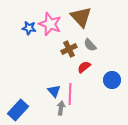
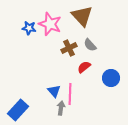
brown triangle: moved 1 px right, 1 px up
brown cross: moved 1 px up
blue circle: moved 1 px left, 2 px up
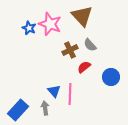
blue star: rotated 16 degrees clockwise
brown cross: moved 1 px right, 2 px down
blue circle: moved 1 px up
gray arrow: moved 16 px left; rotated 16 degrees counterclockwise
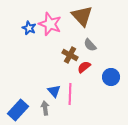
brown cross: moved 5 px down; rotated 35 degrees counterclockwise
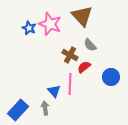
pink line: moved 10 px up
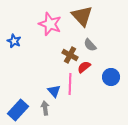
blue star: moved 15 px left, 13 px down
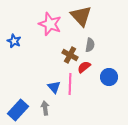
brown triangle: moved 1 px left
gray semicircle: rotated 128 degrees counterclockwise
blue circle: moved 2 px left
blue triangle: moved 4 px up
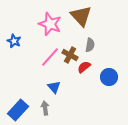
pink line: moved 20 px left, 27 px up; rotated 40 degrees clockwise
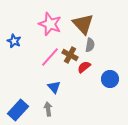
brown triangle: moved 2 px right, 8 px down
blue circle: moved 1 px right, 2 px down
gray arrow: moved 3 px right, 1 px down
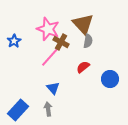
pink star: moved 2 px left, 5 px down
blue star: rotated 16 degrees clockwise
gray semicircle: moved 2 px left, 4 px up
brown cross: moved 9 px left, 13 px up
red semicircle: moved 1 px left
blue triangle: moved 1 px left, 1 px down
